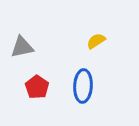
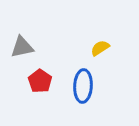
yellow semicircle: moved 4 px right, 7 px down
red pentagon: moved 3 px right, 6 px up
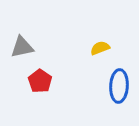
yellow semicircle: rotated 12 degrees clockwise
blue ellipse: moved 36 px right
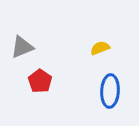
gray triangle: rotated 10 degrees counterclockwise
blue ellipse: moved 9 px left, 5 px down
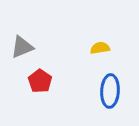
yellow semicircle: rotated 12 degrees clockwise
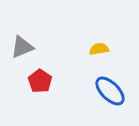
yellow semicircle: moved 1 px left, 1 px down
blue ellipse: rotated 48 degrees counterclockwise
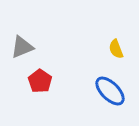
yellow semicircle: moved 17 px right; rotated 102 degrees counterclockwise
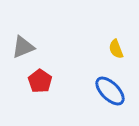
gray triangle: moved 1 px right
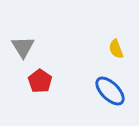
gray triangle: rotated 40 degrees counterclockwise
